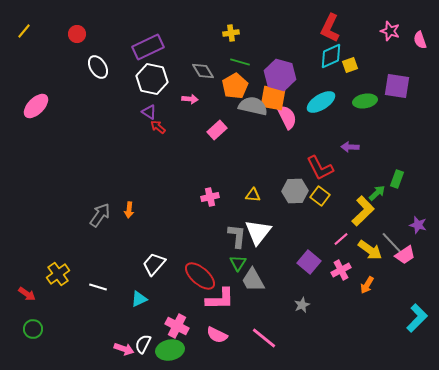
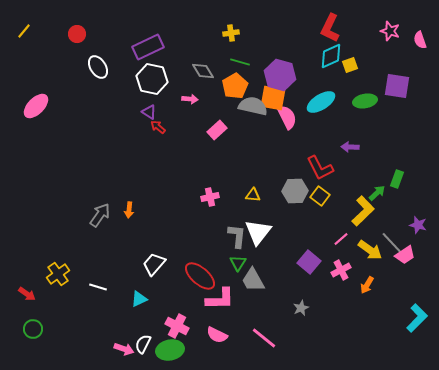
gray star at (302, 305): moved 1 px left, 3 px down
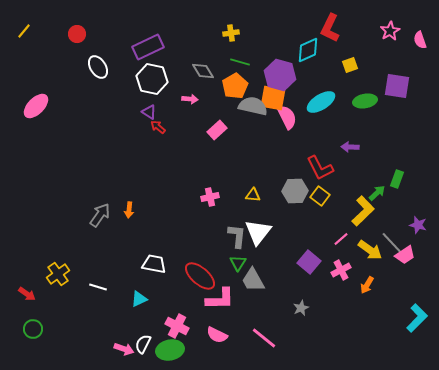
pink star at (390, 31): rotated 24 degrees clockwise
cyan diamond at (331, 56): moved 23 px left, 6 px up
white trapezoid at (154, 264): rotated 60 degrees clockwise
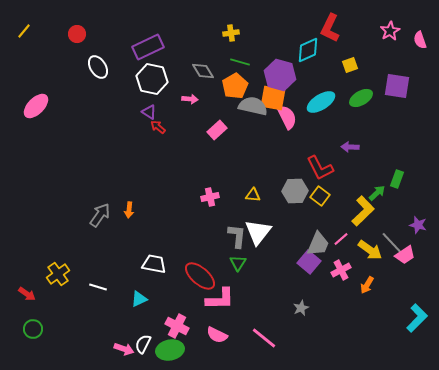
green ellipse at (365, 101): moved 4 px left, 3 px up; rotated 20 degrees counterclockwise
gray trapezoid at (253, 280): moved 65 px right, 36 px up; rotated 128 degrees counterclockwise
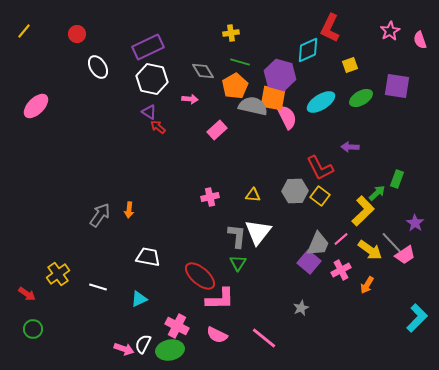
purple star at (418, 225): moved 3 px left, 2 px up; rotated 18 degrees clockwise
white trapezoid at (154, 264): moved 6 px left, 7 px up
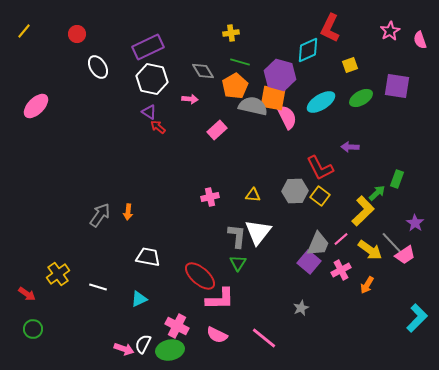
orange arrow at (129, 210): moved 1 px left, 2 px down
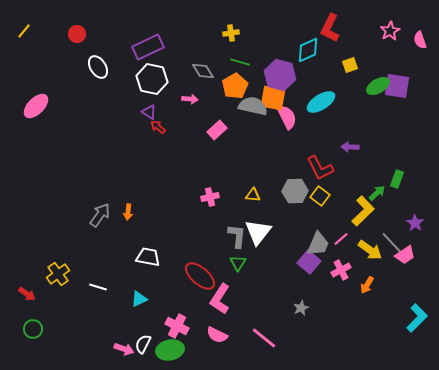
green ellipse at (361, 98): moved 17 px right, 12 px up
pink L-shape at (220, 299): rotated 124 degrees clockwise
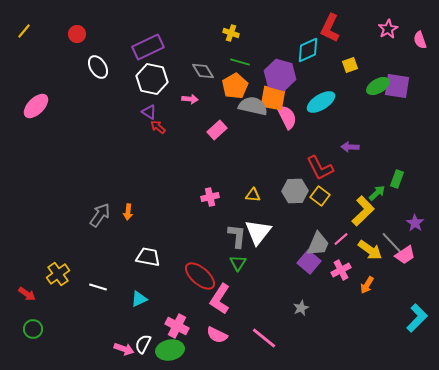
pink star at (390, 31): moved 2 px left, 2 px up
yellow cross at (231, 33): rotated 28 degrees clockwise
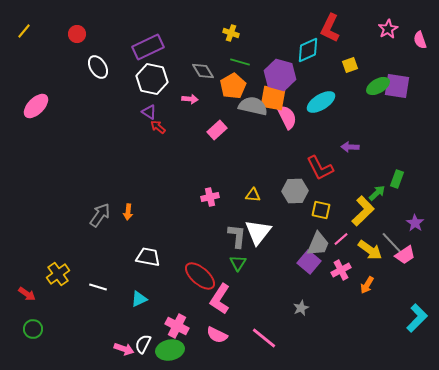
orange pentagon at (235, 86): moved 2 px left
yellow square at (320, 196): moved 1 px right, 14 px down; rotated 24 degrees counterclockwise
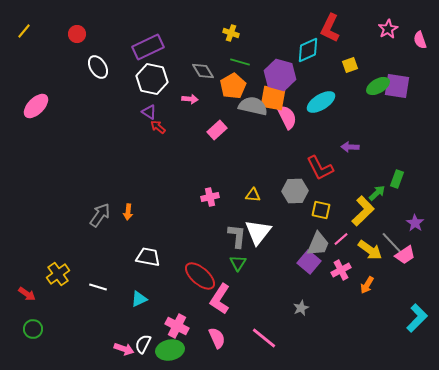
pink semicircle at (217, 335): moved 3 px down; rotated 140 degrees counterclockwise
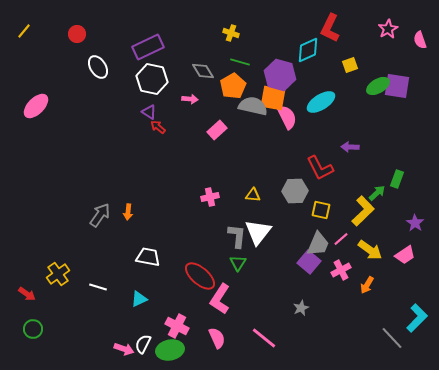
gray line at (392, 243): moved 95 px down
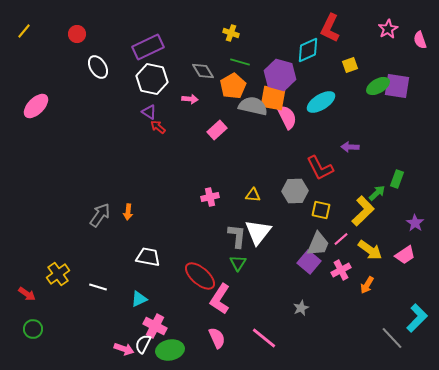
pink cross at (177, 326): moved 22 px left
